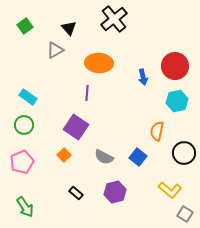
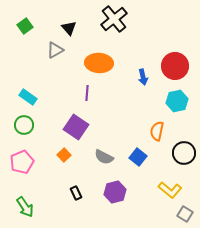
black rectangle: rotated 24 degrees clockwise
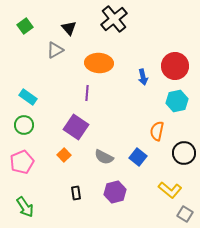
black rectangle: rotated 16 degrees clockwise
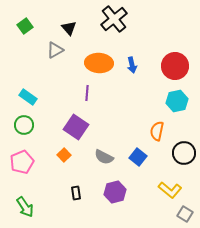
blue arrow: moved 11 px left, 12 px up
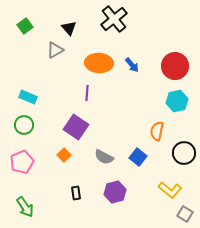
blue arrow: rotated 28 degrees counterclockwise
cyan rectangle: rotated 12 degrees counterclockwise
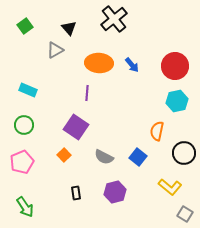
cyan rectangle: moved 7 px up
yellow L-shape: moved 3 px up
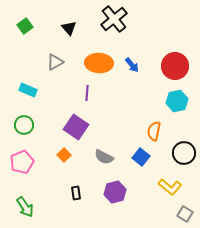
gray triangle: moved 12 px down
orange semicircle: moved 3 px left
blue square: moved 3 px right
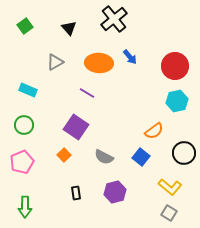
blue arrow: moved 2 px left, 8 px up
purple line: rotated 63 degrees counterclockwise
orange semicircle: rotated 138 degrees counterclockwise
green arrow: rotated 35 degrees clockwise
gray square: moved 16 px left, 1 px up
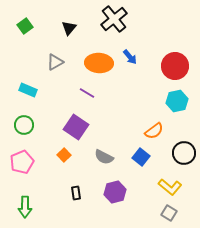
black triangle: rotated 21 degrees clockwise
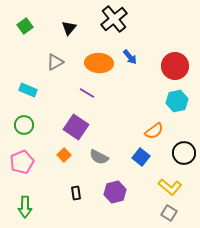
gray semicircle: moved 5 px left
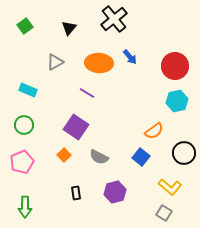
gray square: moved 5 px left
